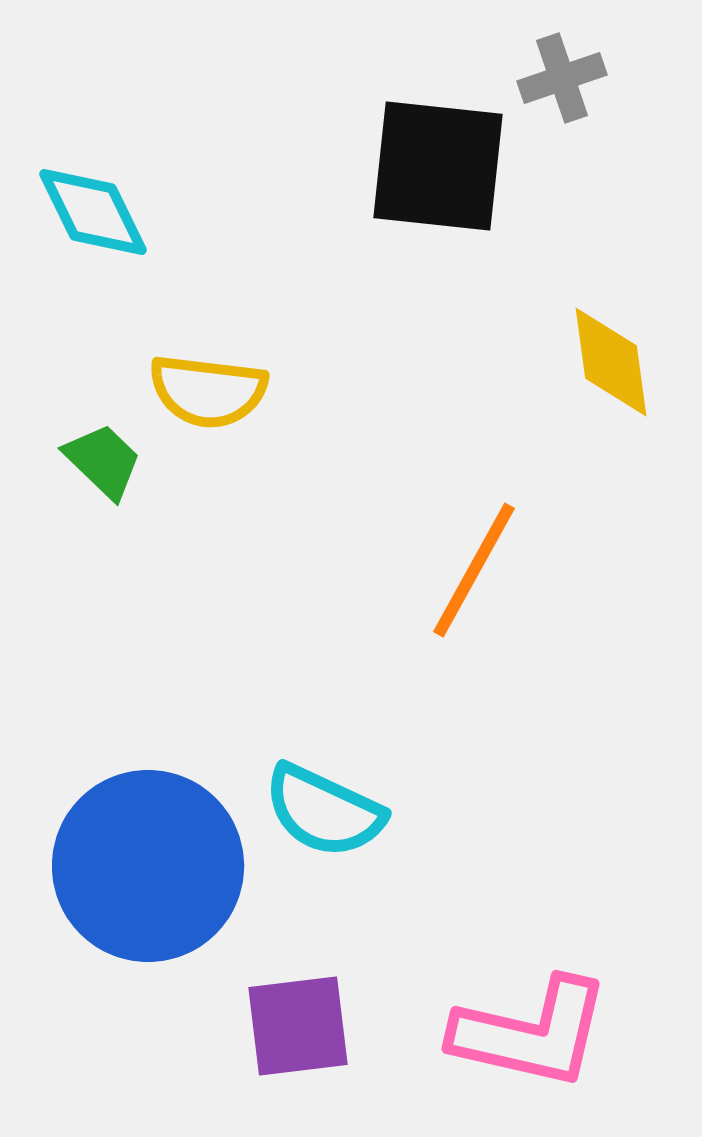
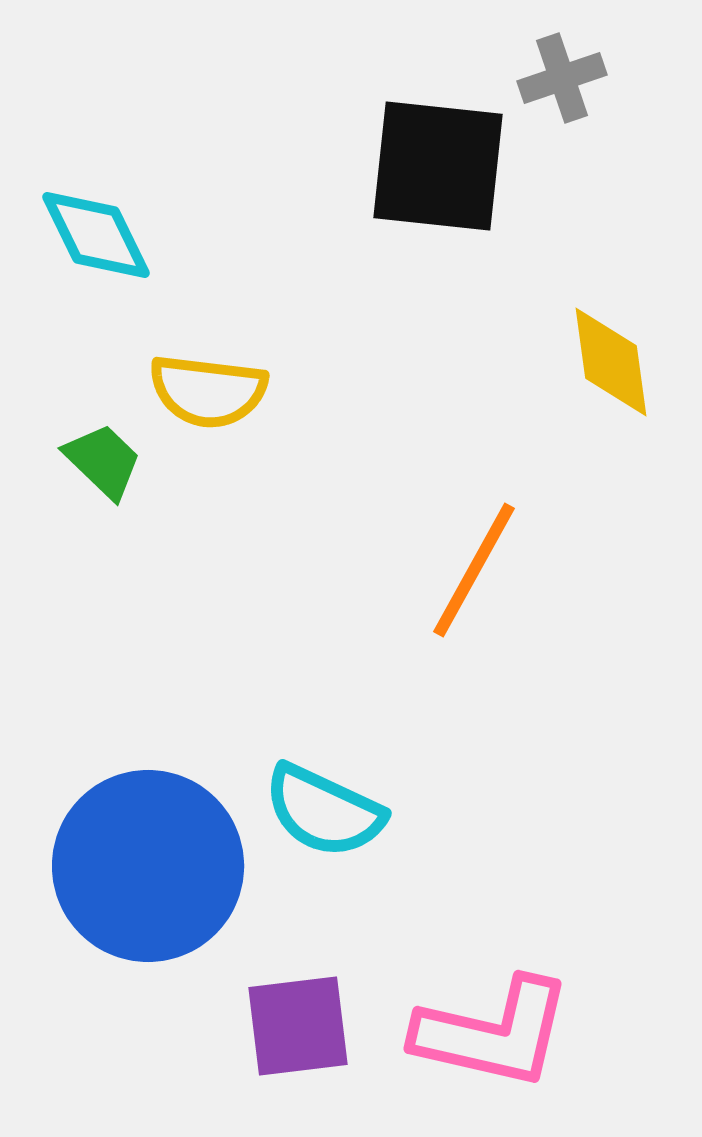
cyan diamond: moved 3 px right, 23 px down
pink L-shape: moved 38 px left
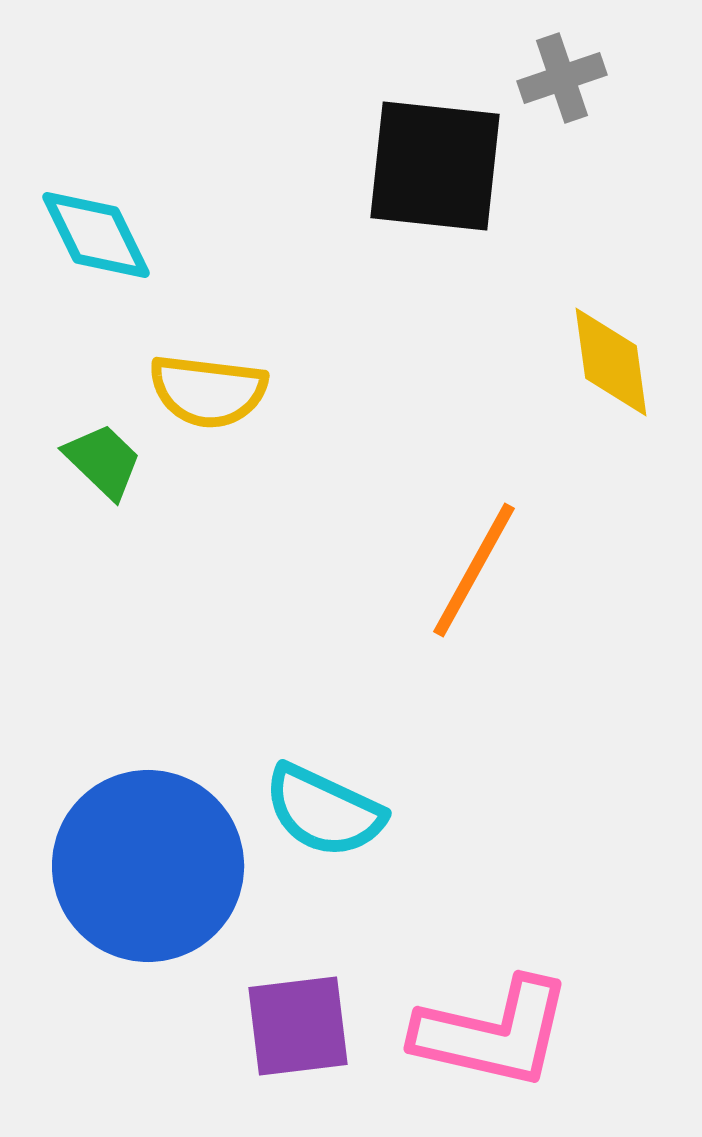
black square: moved 3 px left
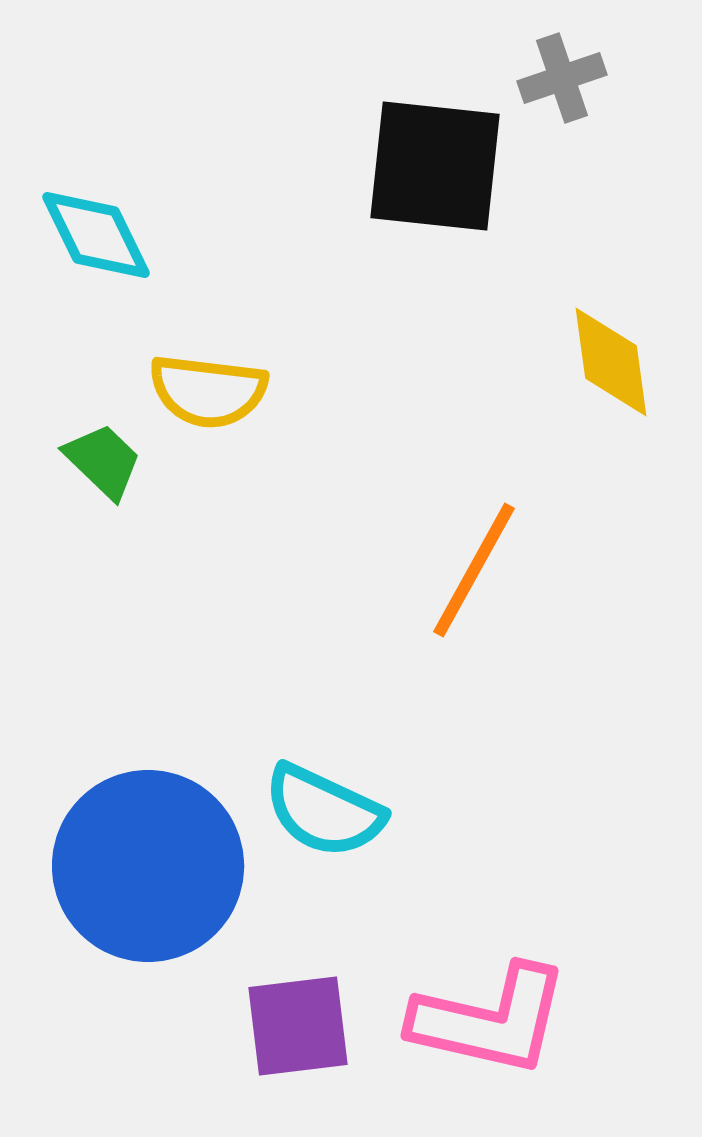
pink L-shape: moved 3 px left, 13 px up
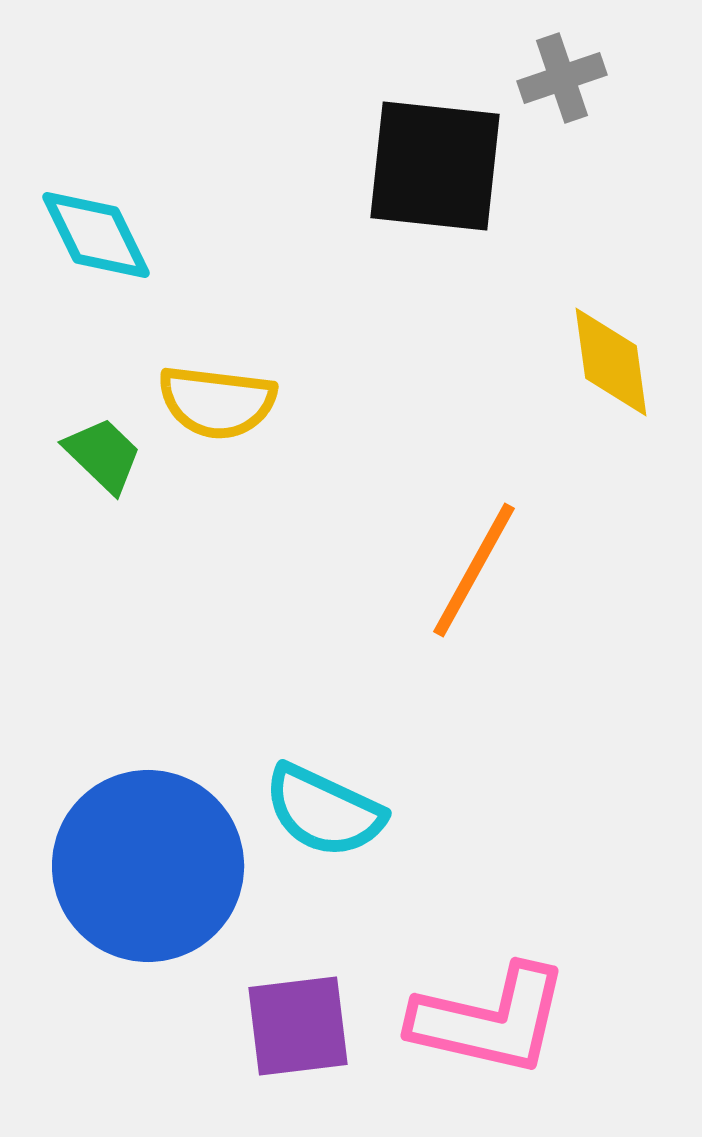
yellow semicircle: moved 9 px right, 11 px down
green trapezoid: moved 6 px up
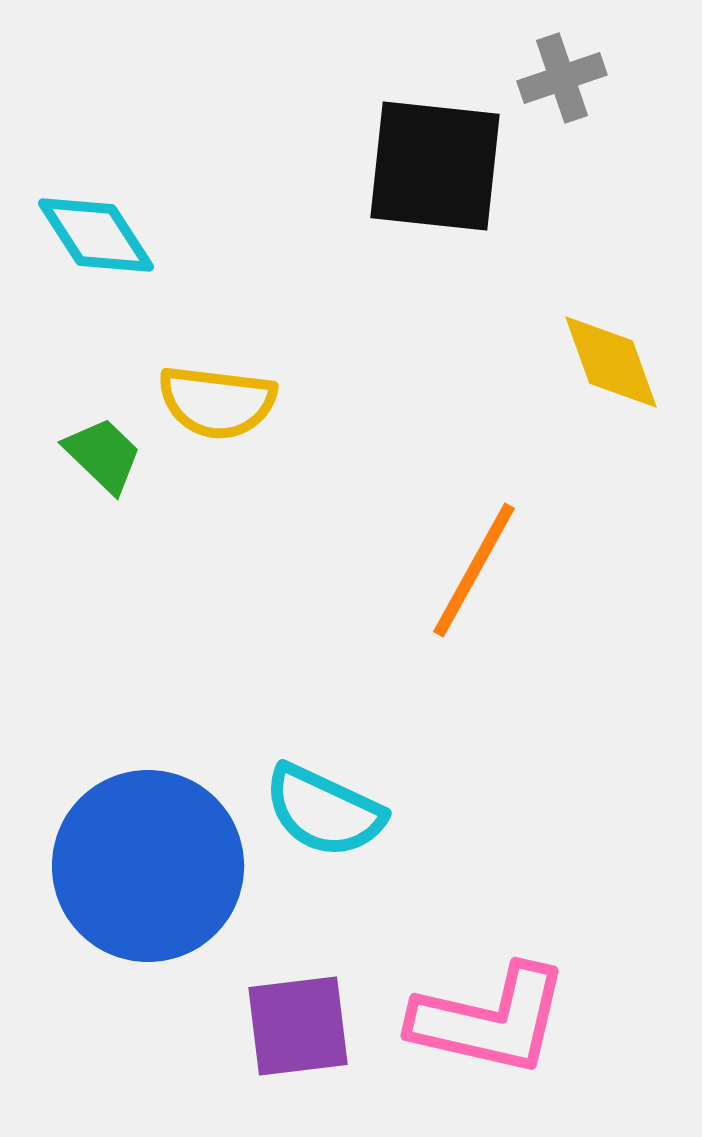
cyan diamond: rotated 7 degrees counterclockwise
yellow diamond: rotated 12 degrees counterclockwise
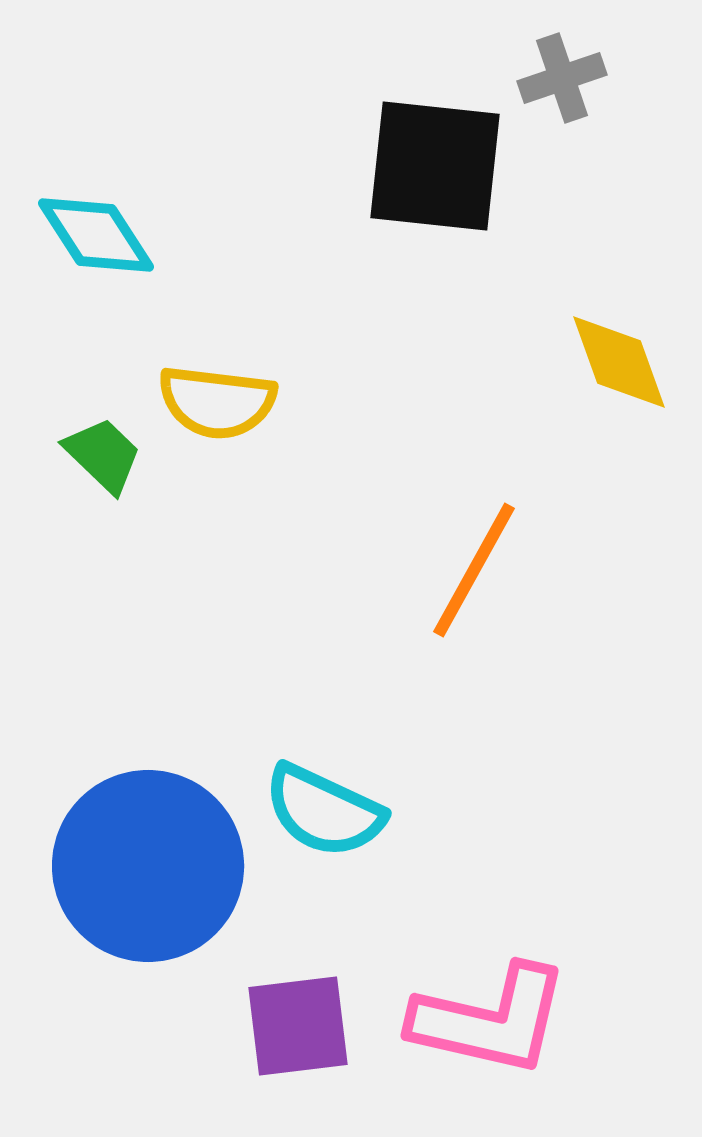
yellow diamond: moved 8 px right
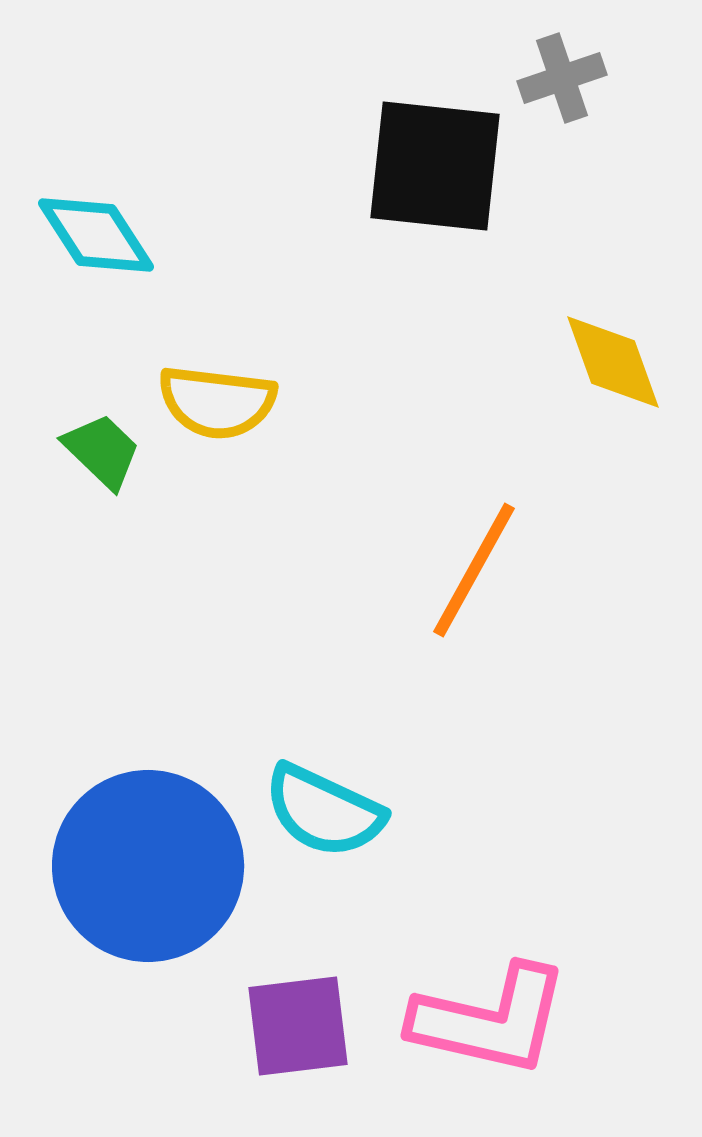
yellow diamond: moved 6 px left
green trapezoid: moved 1 px left, 4 px up
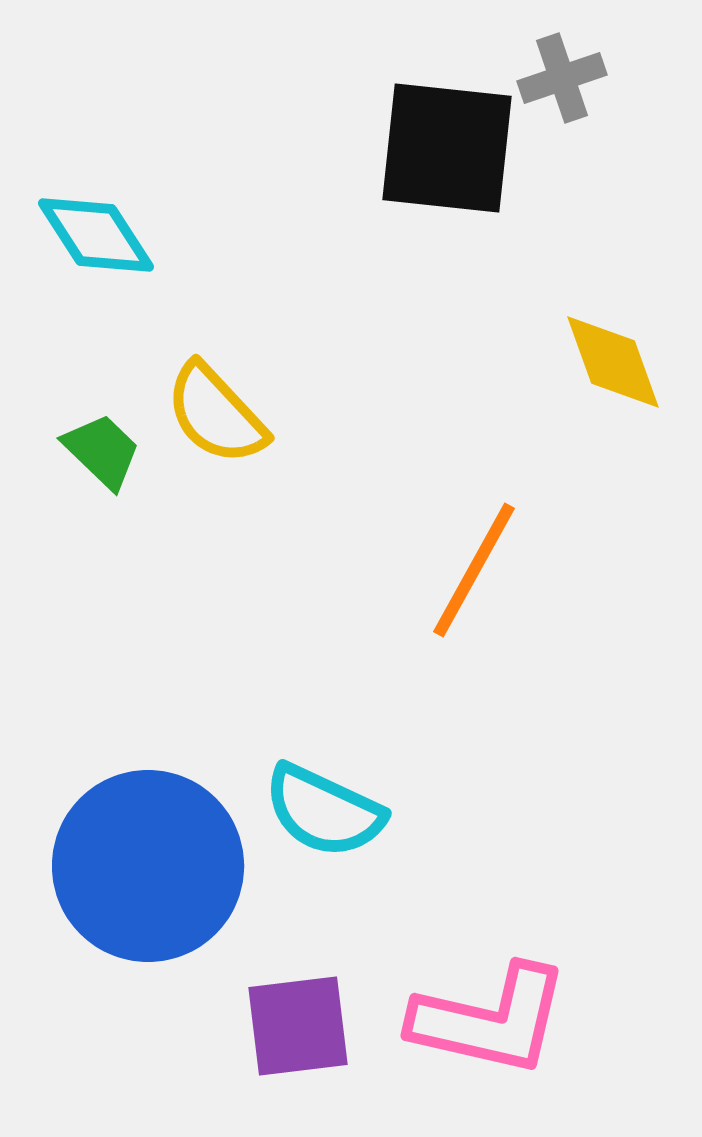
black square: moved 12 px right, 18 px up
yellow semicircle: moved 1 px left, 12 px down; rotated 40 degrees clockwise
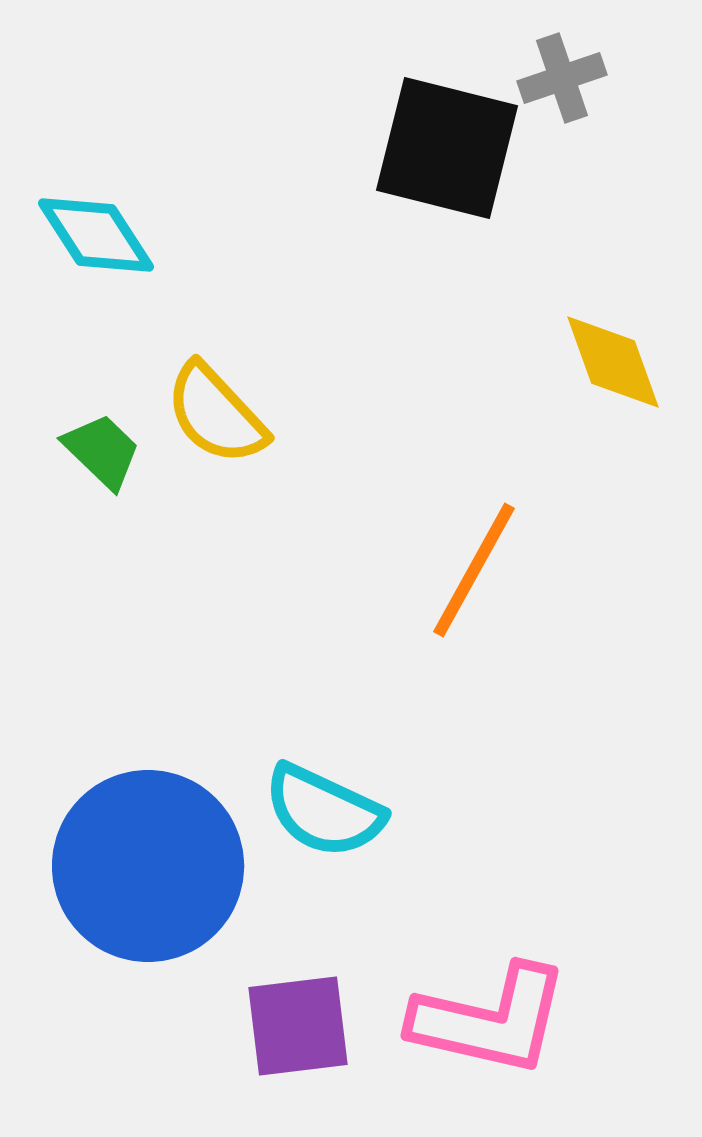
black square: rotated 8 degrees clockwise
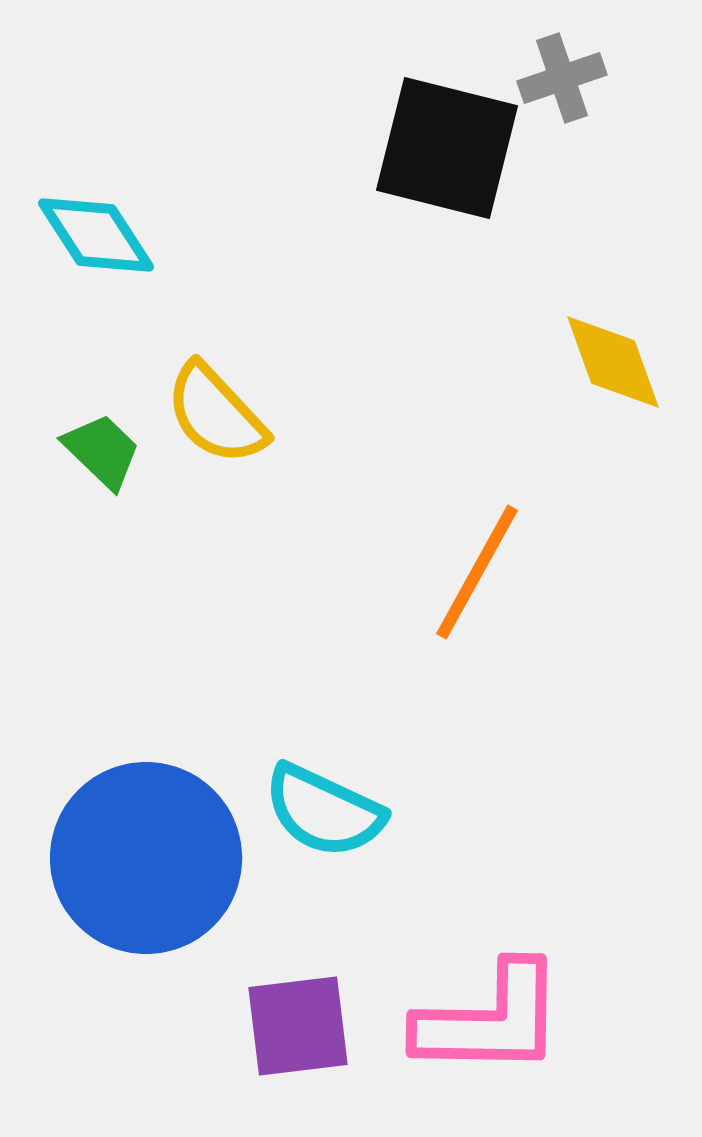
orange line: moved 3 px right, 2 px down
blue circle: moved 2 px left, 8 px up
pink L-shape: rotated 12 degrees counterclockwise
